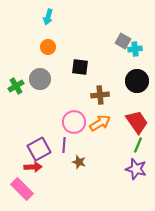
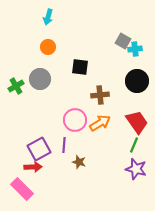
pink circle: moved 1 px right, 2 px up
green line: moved 4 px left
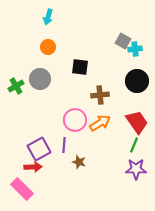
purple star: rotated 15 degrees counterclockwise
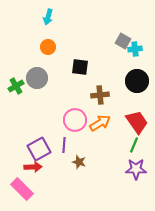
gray circle: moved 3 px left, 1 px up
